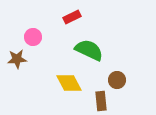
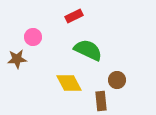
red rectangle: moved 2 px right, 1 px up
green semicircle: moved 1 px left
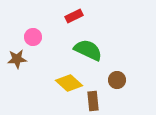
yellow diamond: rotated 20 degrees counterclockwise
brown rectangle: moved 8 px left
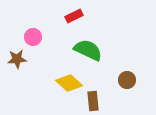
brown circle: moved 10 px right
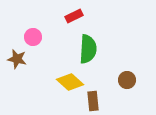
green semicircle: moved 1 px up; rotated 68 degrees clockwise
brown star: rotated 18 degrees clockwise
yellow diamond: moved 1 px right, 1 px up
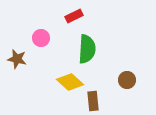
pink circle: moved 8 px right, 1 px down
green semicircle: moved 1 px left
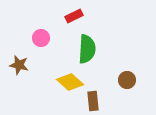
brown star: moved 2 px right, 6 px down
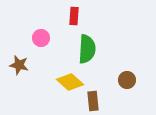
red rectangle: rotated 60 degrees counterclockwise
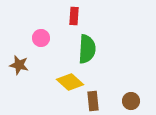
brown circle: moved 4 px right, 21 px down
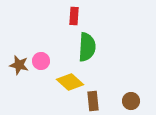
pink circle: moved 23 px down
green semicircle: moved 2 px up
